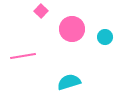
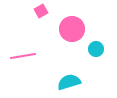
pink square: rotated 16 degrees clockwise
cyan circle: moved 9 px left, 12 px down
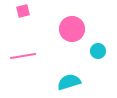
pink square: moved 18 px left; rotated 16 degrees clockwise
cyan circle: moved 2 px right, 2 px down
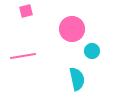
pink square: moved 3 px right
cyan circle: moved 6 px left
cyan semicircle: moved 8 px right, 3 px up; rotated 95 degrees clockwise
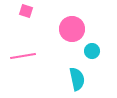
pink square: rotated 32 degrees clockwise
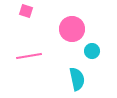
pink line: moved 6 px right
